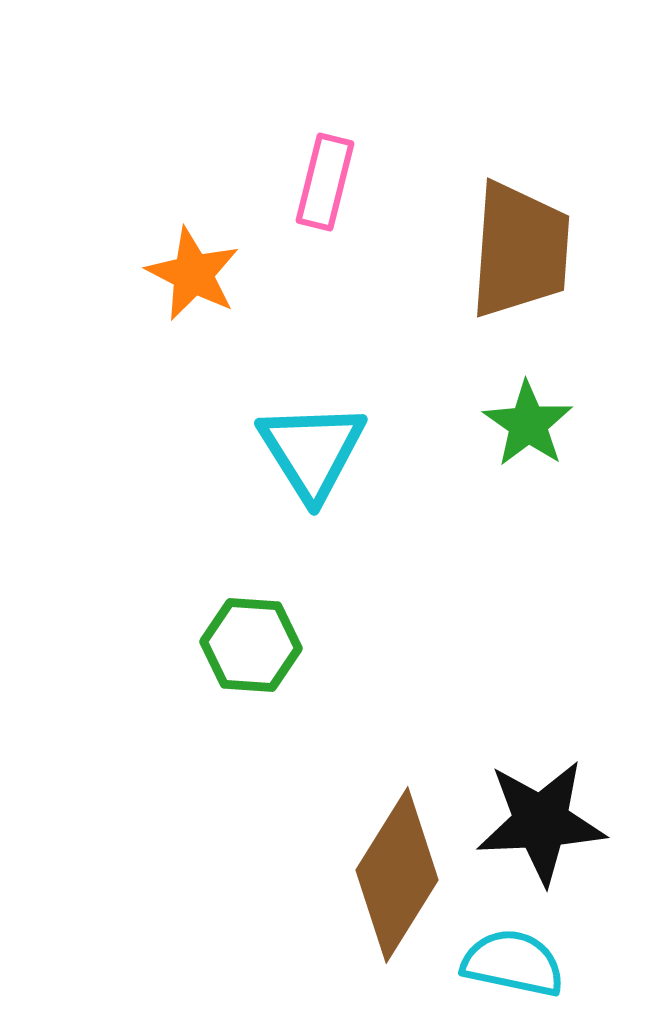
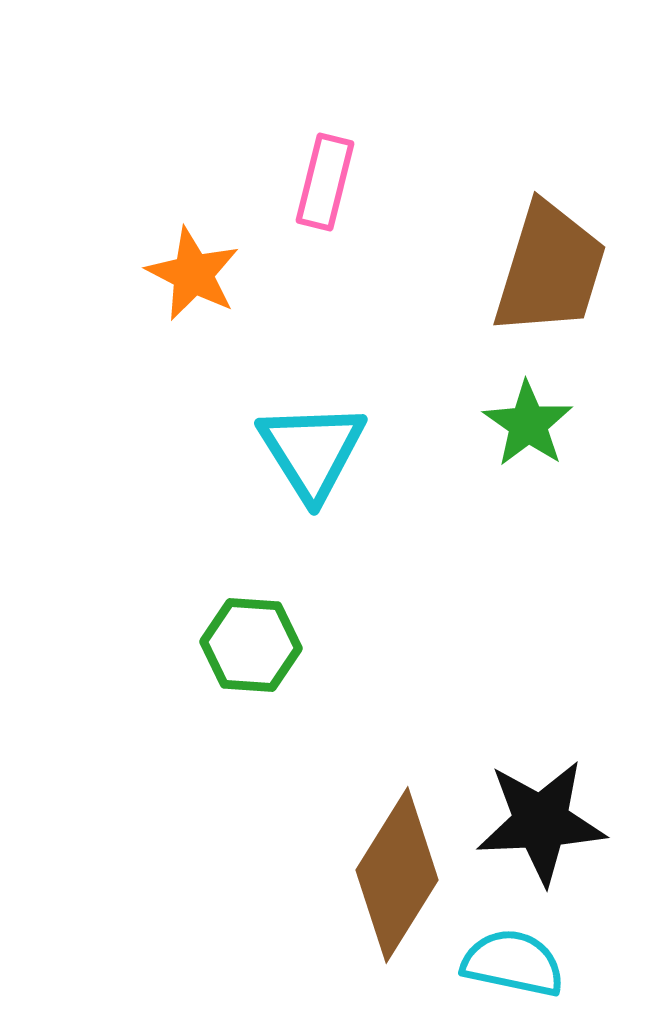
brown trapezoid: moved 30 px right, 19 px down; rotated 13 degrees clockwise
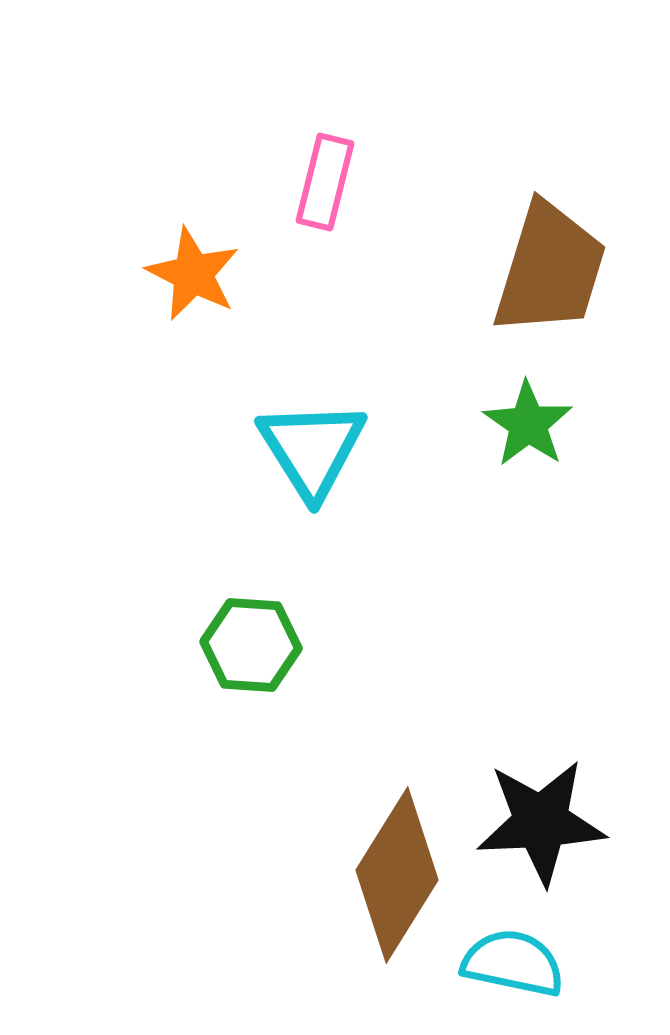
cyan triangle: moved 2 px up
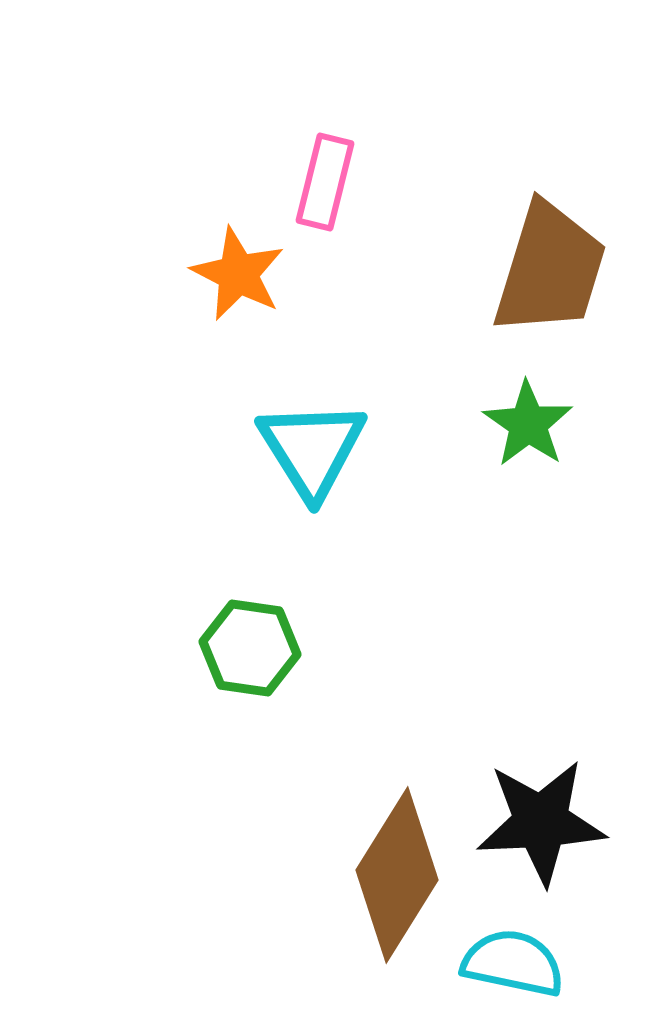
orange star: moved 45 px right
green hexagon: moved 1 px left, 3 px down; rotated 4 degrees clockwise
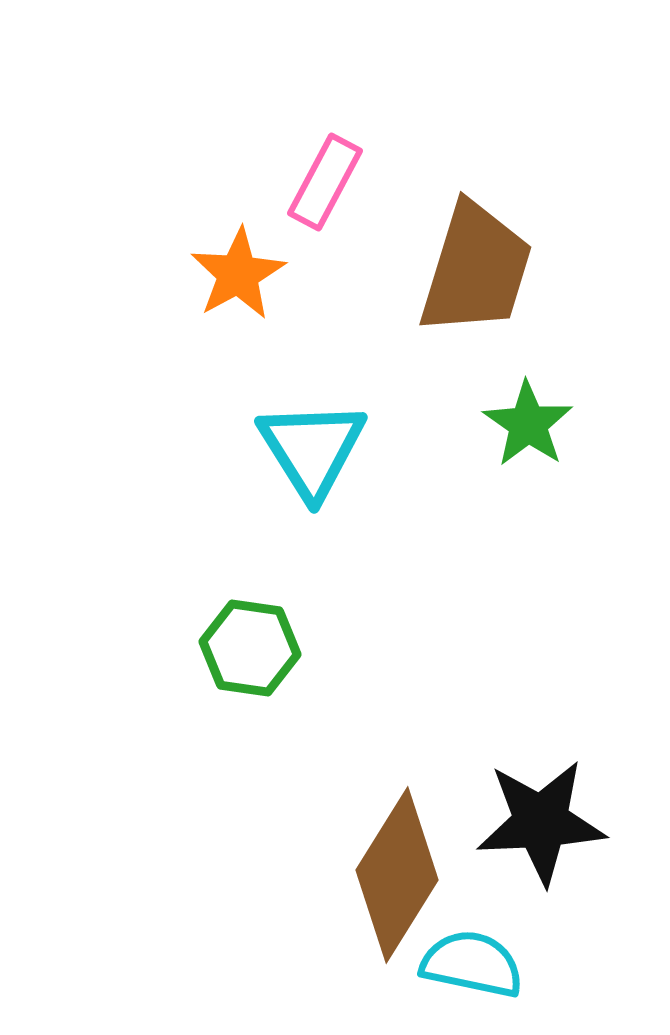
pink rectangle: rotated 14 degrees clockwise
brown trapezoid: moved 74 px left
orange star: rotated 16 degrees clockwise
cyan semicircle: moved 41 px left, 1 px down
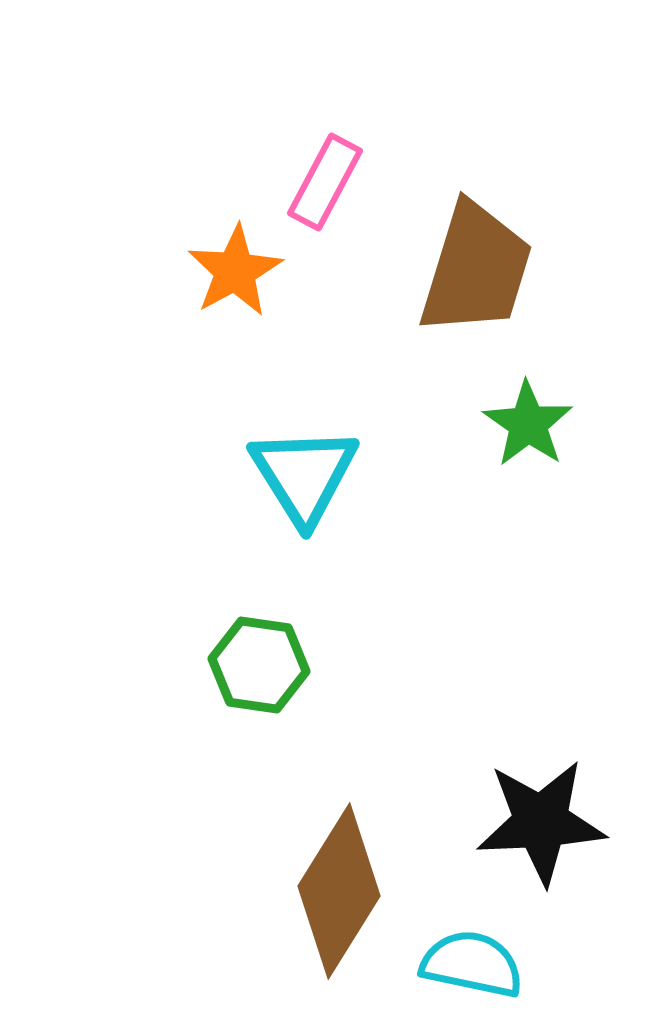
orange star: moved 3 px left, 3 px up
cyan triangle: moved 8 px left, 26 px down
green hexagon: moved 9 px right, 17 px down
brown diamond: moved 58 px left, 16 px down
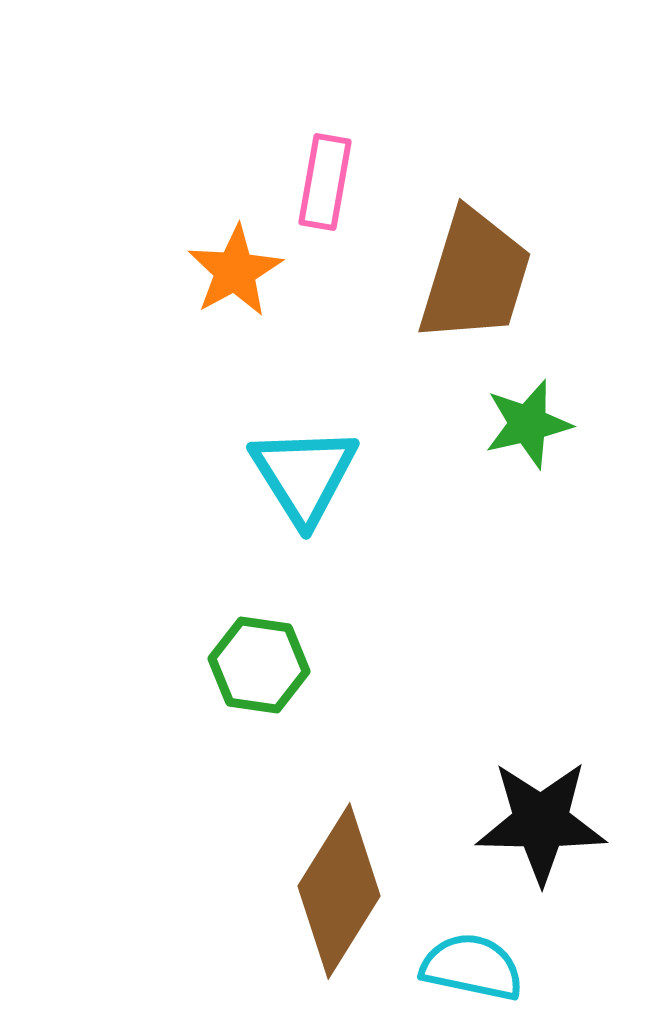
pink rectangle: rotated 18 degrees counterclockwise
brown trapezoid: moved 1 px left, 7 px down
green star: rotated 24 degrees clockwise
black star: rotated 4 degrees clockwise
cyan semicircle: moved 3 px down
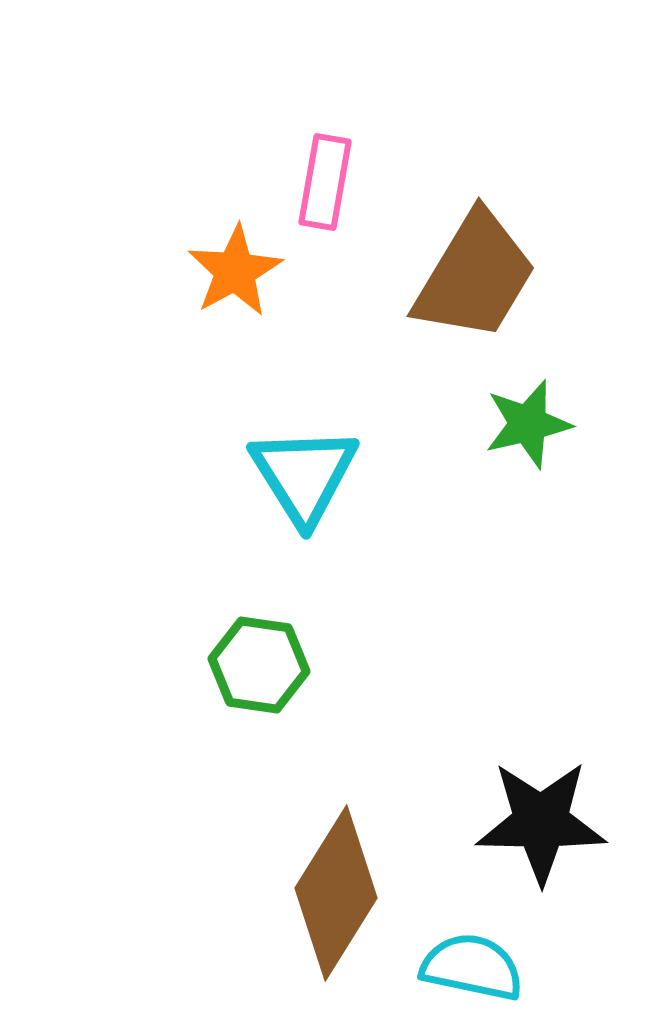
brown trapezoid: rotated 14 degrees clockwise
brown diamond: moved 3 px left, 2 px down
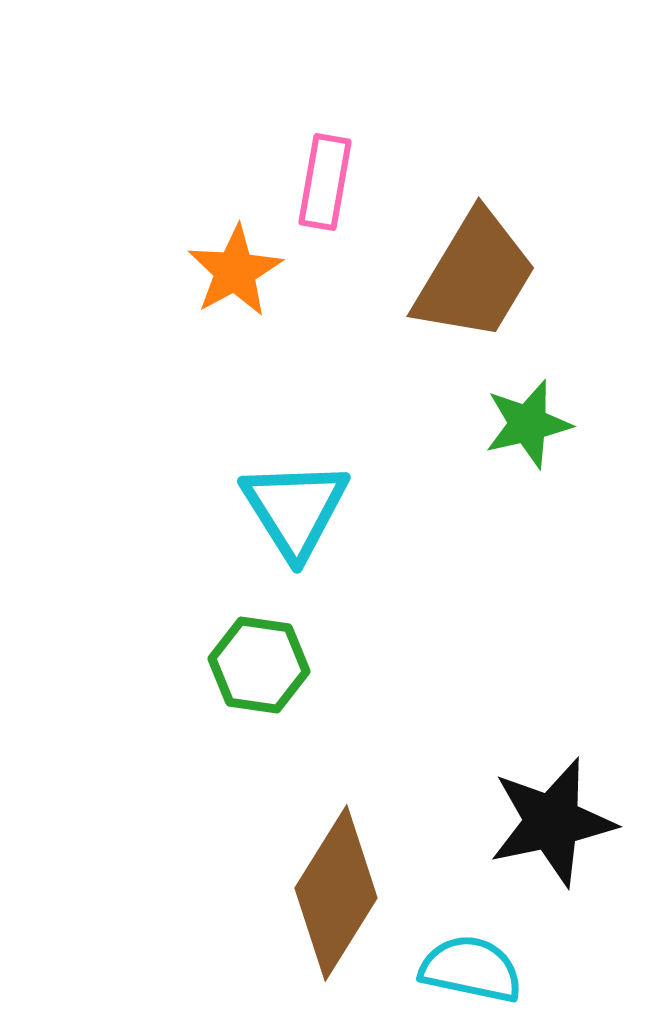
cyan triangle: moved 9 px left, 34 px down
black star: moved 11 px right; rotated 13 degrees counterclockwise
cyan semicircle: moved 1 px left, 2 px down
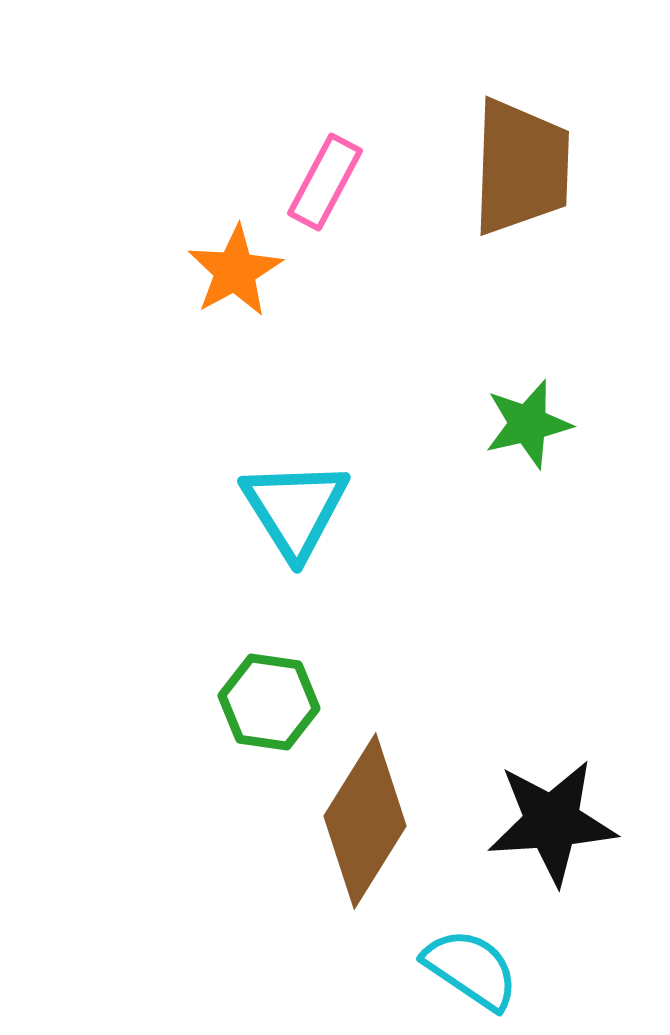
pink rectangle: rotated 18 degrees clockwise
brown trapezoid: moved 46 px right, 109 px up; rotated 29 degrees counterclockwise
green hexagon: moved 10 px right, 37 px down
black star: rotated 8 degrees clockwise
brown diamond: moved 29 px right, 72 px up
cyan semicircle: rotated 22 degrees clockwise
